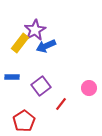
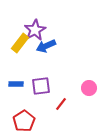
blue rectangle: moved 4 px right, 7 px down
purple square: rotated 30 degrees clockwise
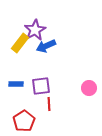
red line: moved 12 px left; rotated 40 degrees counterclockwise
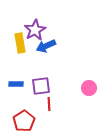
yellow rectangle: rotated 48 degrees counterclockwise
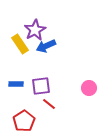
yellow rectangle: moved 1 px down; rotated 24 degrees counterclockwise
red line: rotated 48 degrees counterclockwise
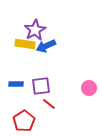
yellow rectangle: moved 5 px right; rotated 48 degrees counterclockwise
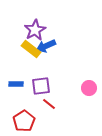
yellow rectangle: moved 6 px right, 5 px down; rotated 30 degrees clockwise
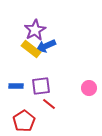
blue rectangle: moved 2 px down
